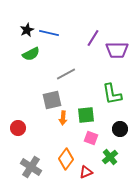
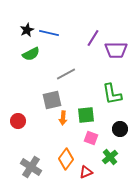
purple trapezoid: moved 1 px left
red circle: moved 7 px up
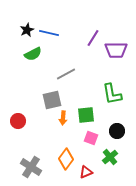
green semicircle: moved 2 px right
black circle: moved 3 px left, 2 px down
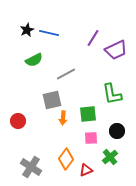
purple trapezoid: rotated 25 degrees counterclockwise
green semicircle: moved 1 px right, 6 px down
green square: moved 2 px right, 1 px up
pink square: rotated 24 degrees counterclockwise
red triangle: moved 2 px up
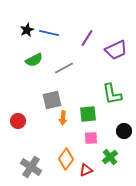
purple line: moved 6 px left
gray line: moved 2 px left, 6 px up
black circle: moved 7 px right
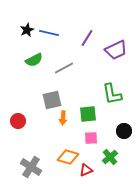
orange diamond: moved 2 px right, 2 px up; rotated 70 degrees clockwise
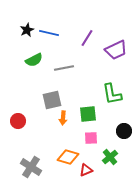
gray line: rotated 18 degrees clockwise
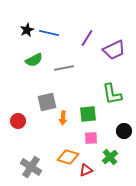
purple trapezoid: moved 2 px left
gray square: moved 5 px left, 2 px down
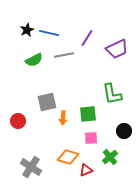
purple trapezoid: moved 3 px right, 1 px up
gray line: moved 13 px up
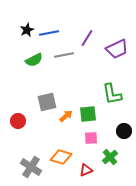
blue line: rotated 24 degrees counterclockwise
orange arrow: moved 3 px right, 2 px up; rotated 136 degrees counterclockwise
orange diamond: moved 7 px left
